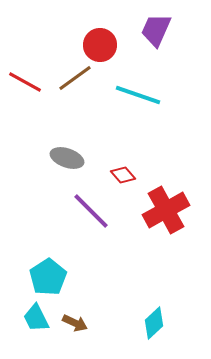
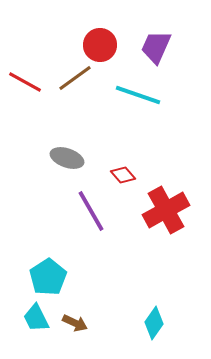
purple trapezoid: moved 17 px down
purple line: rotated 15 degrees clockwise
cyan diamond: rotated 12 degrees counterclockwise
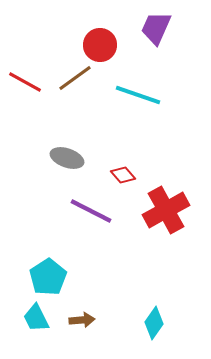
purple trapezoid: moved 19 px up
purple line: rotated 33 degrees counterclockwise
brown arrow: moved 7 px right, 3 px up; rotated 30 degrees counterclockwise
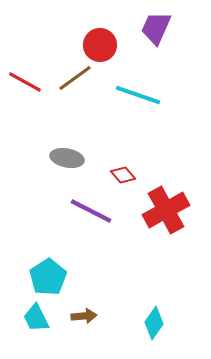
gray ellipse: rotated 8 degrees counterclockwise
brown arrow: moved 2 px right, 4 px up
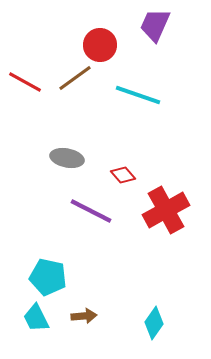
purple trapezoid: moved 1 px left, 3 px up
cyan pentagon: rotated 27 degrees counterclockwise
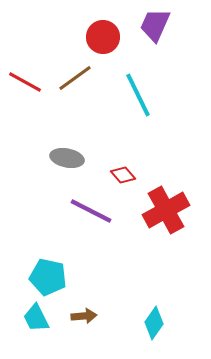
red circle: moved 3 px right, 8 px up
cyan line: rotated 45 degrees clockwise
